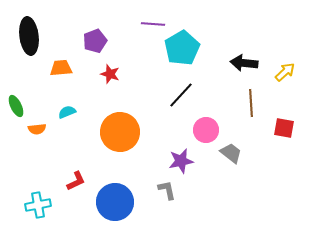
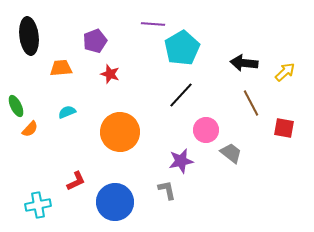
brown line: rotated 24 degrees counterclockwise
orange semicircle: moved 7 px left; rotated 42 degrees counterclockwise
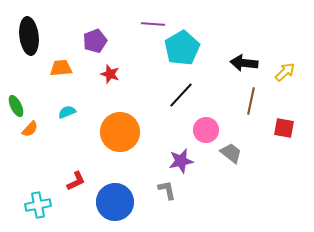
brown line: moved 2 px up; rotated 40 degrees clockwise
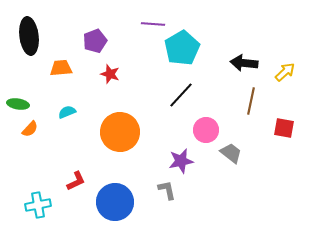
green ellipse: moved 2 px right, 2 px up; rotated 55 degrees counterclockwise
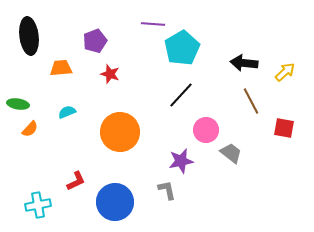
brown line: rotated 40 degrees counterclockwise
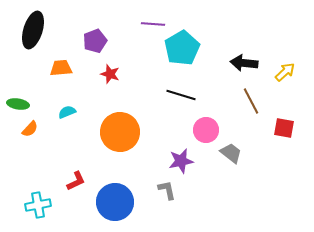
black ellipse: moved 4 px right, 6 px up; rotated 24 degrees clockwise
black line: rotated 64 degrees clockwise
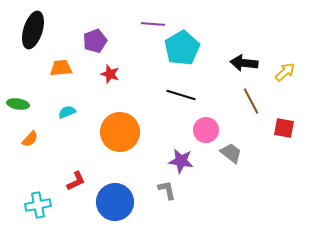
orange semicircle: moved 10 px down
purple star: rotated 20 degrees clockwise
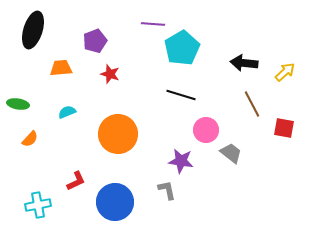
brown line: moved 1 px right, 3 px down
orange circle: moved 2 px left, 2 px down
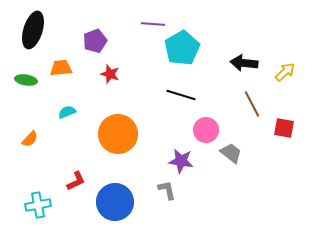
green ellipse: moved 8 px right, 24 px up
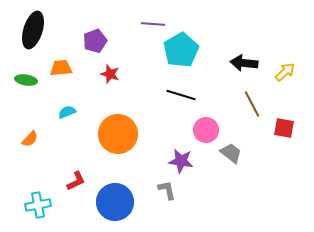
cyan pentagon: moved 1 px left, 2 px down
